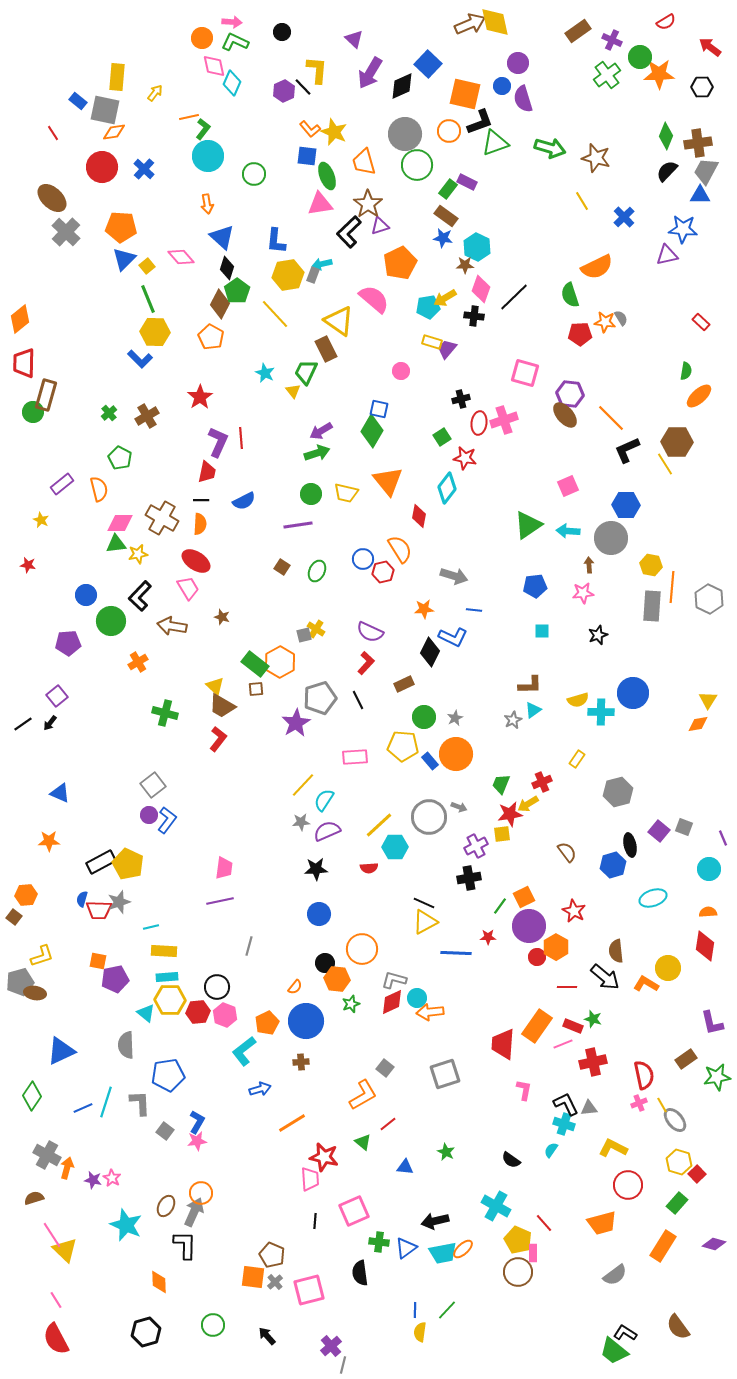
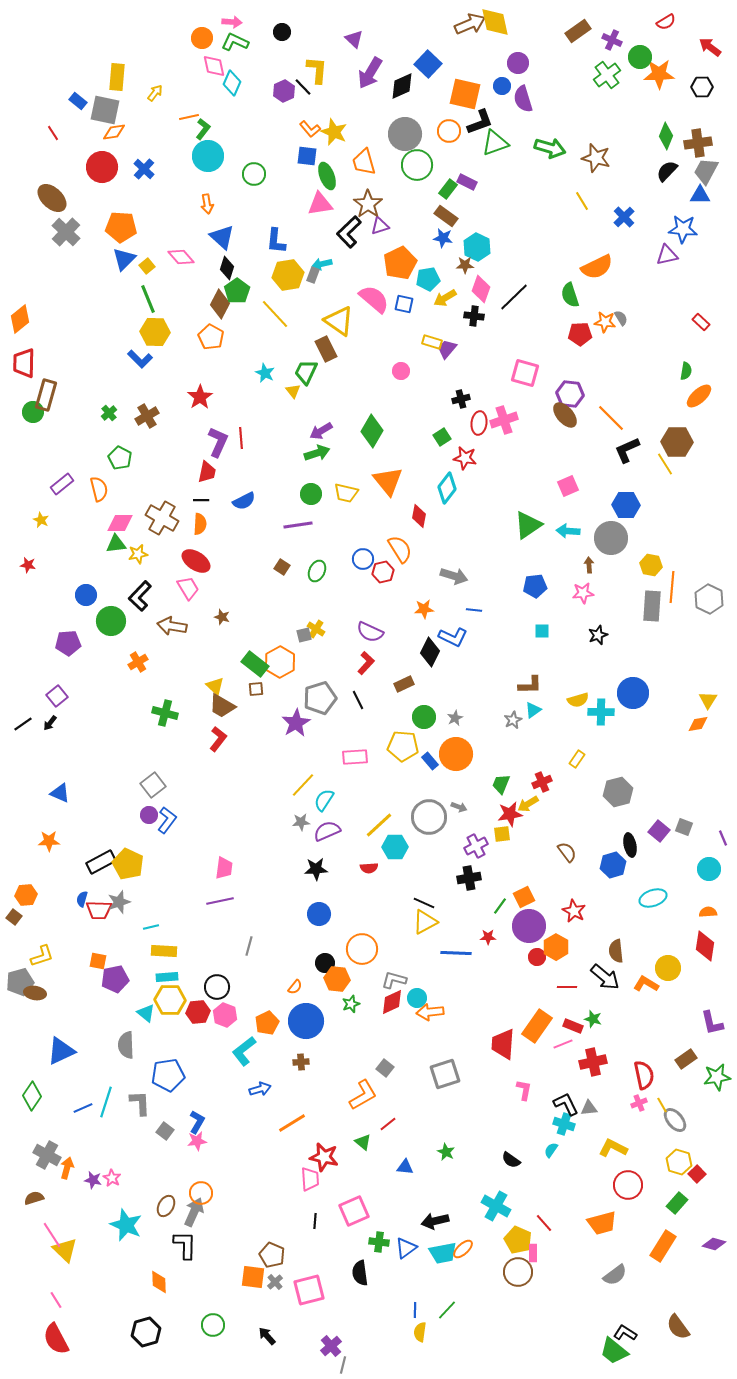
cyan pentagon at (428, 307): moved 28 px up
blue square at (379, 409): moved 25 px right, 105 px up
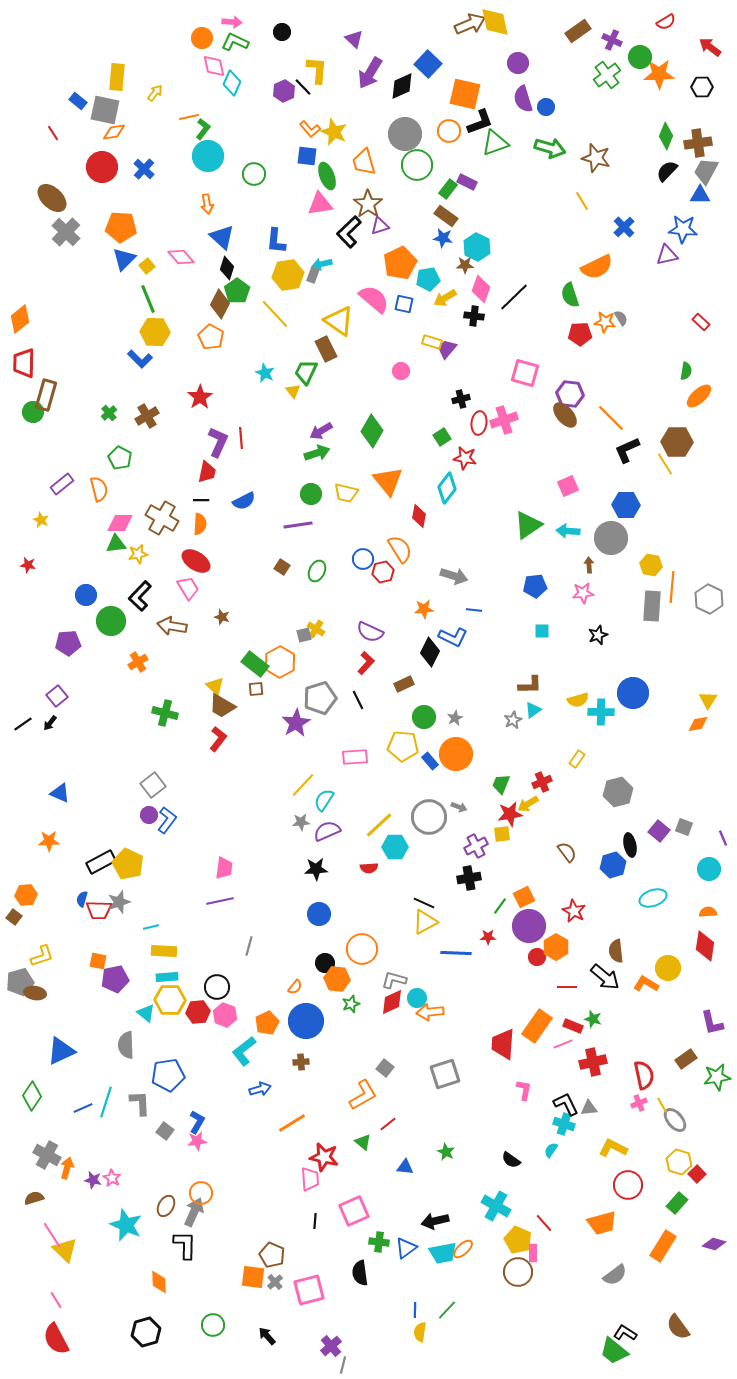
blue circle at (502, 86): moved 44 px right, 21 px down
blue cross at (624, 217): moved 10 px down
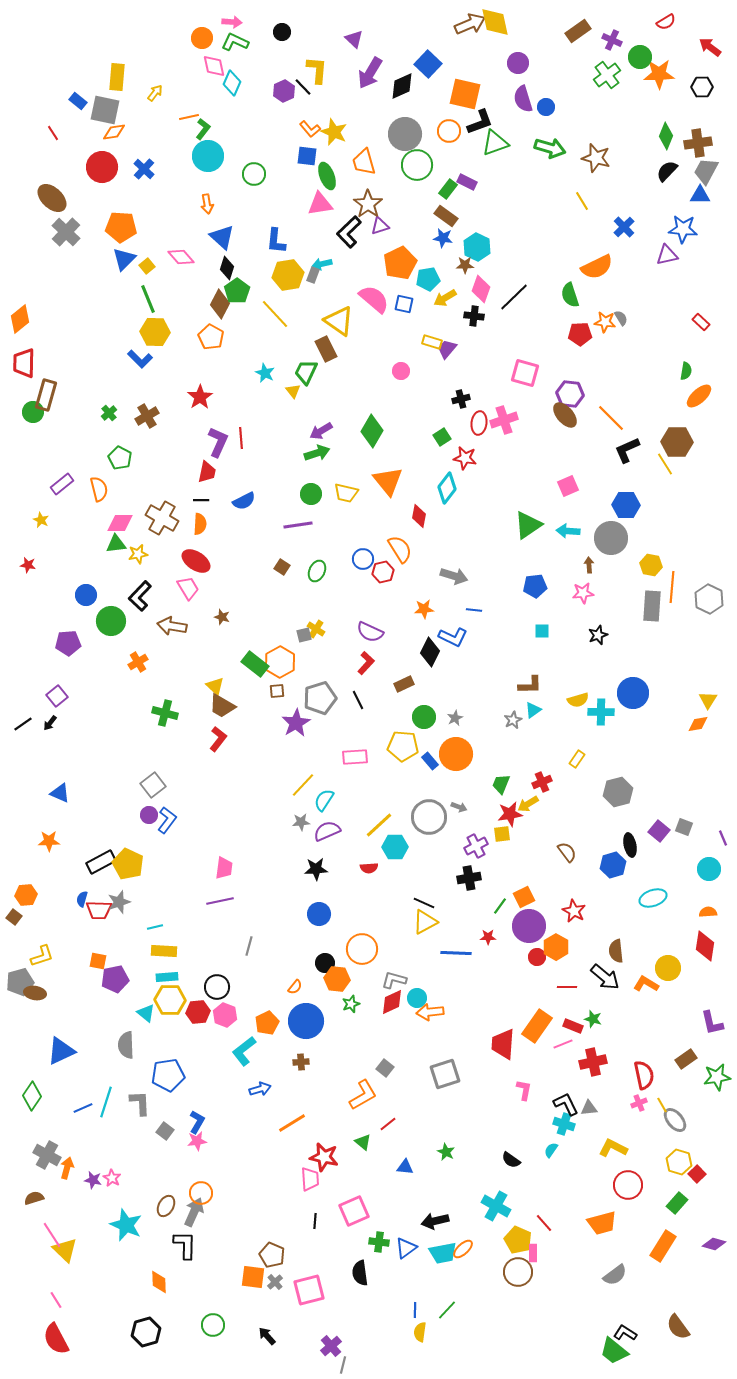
brown square at (256, 689): moved 21 px right, 2 px down
cyan line at (151, 927): moved 4 px right
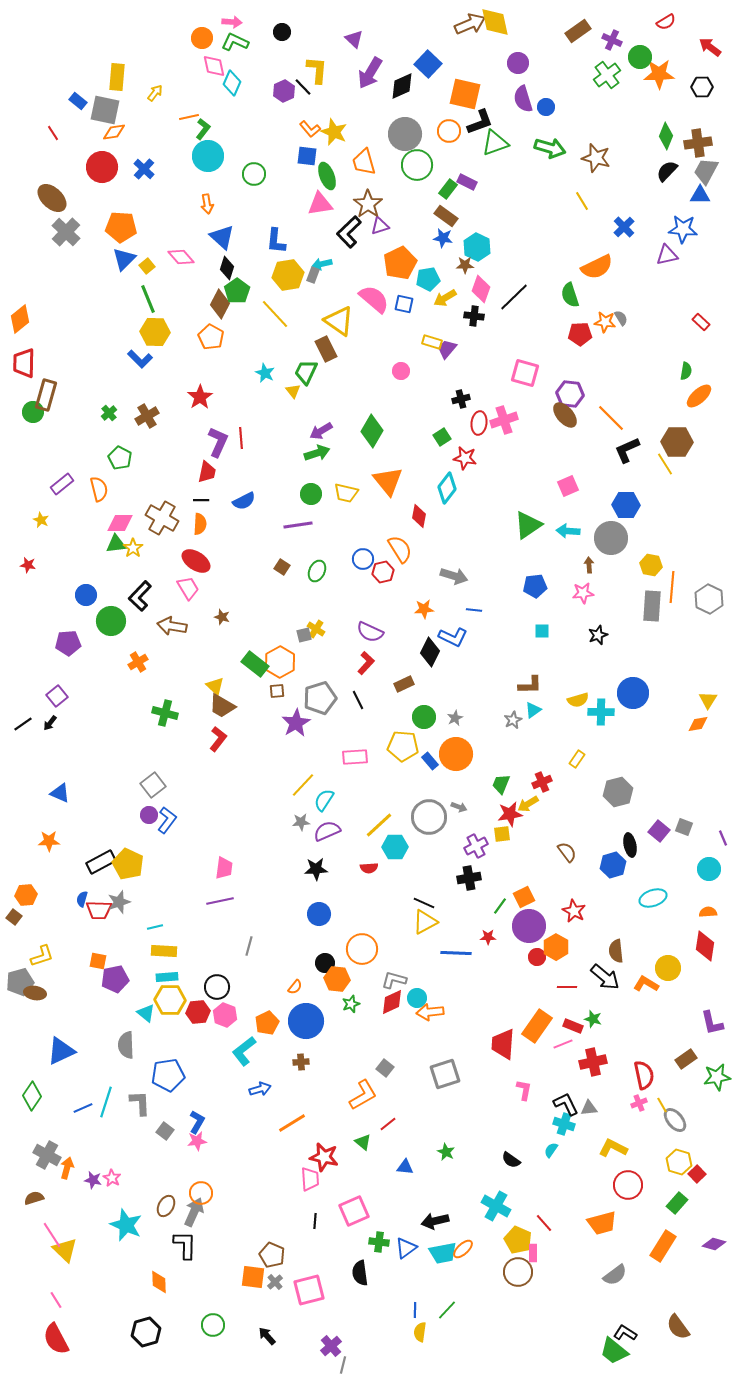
yellow star at (138, 554): moved 5 px left, 6 px up; rotated 24 degrees counterclockwise
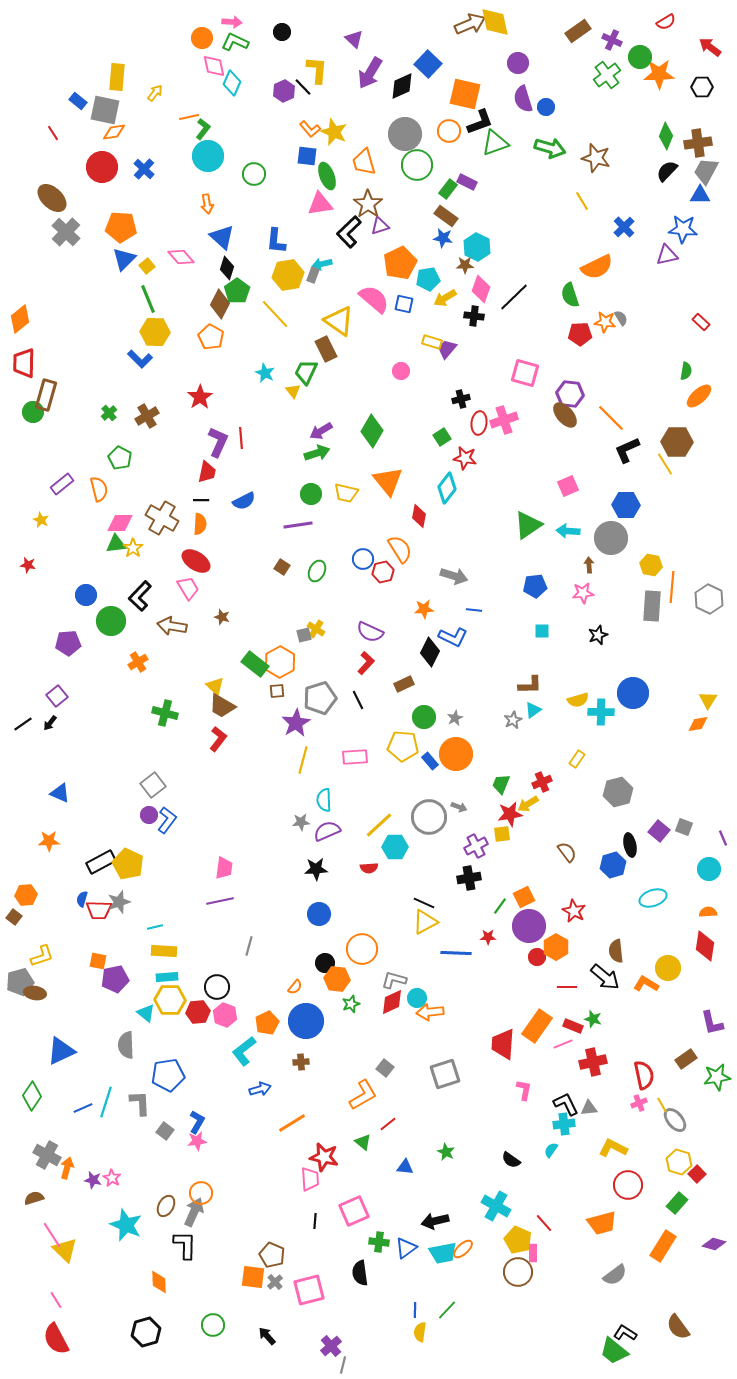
yellow line at (303, 785): moved 25 px up; rotated 28 degrees counterclockwise
cyan semicircle at (324, 800): rotated 35 degrees counterclockwise
cyan cross at (564, 1124): rotated 25 degrees counterclockwise
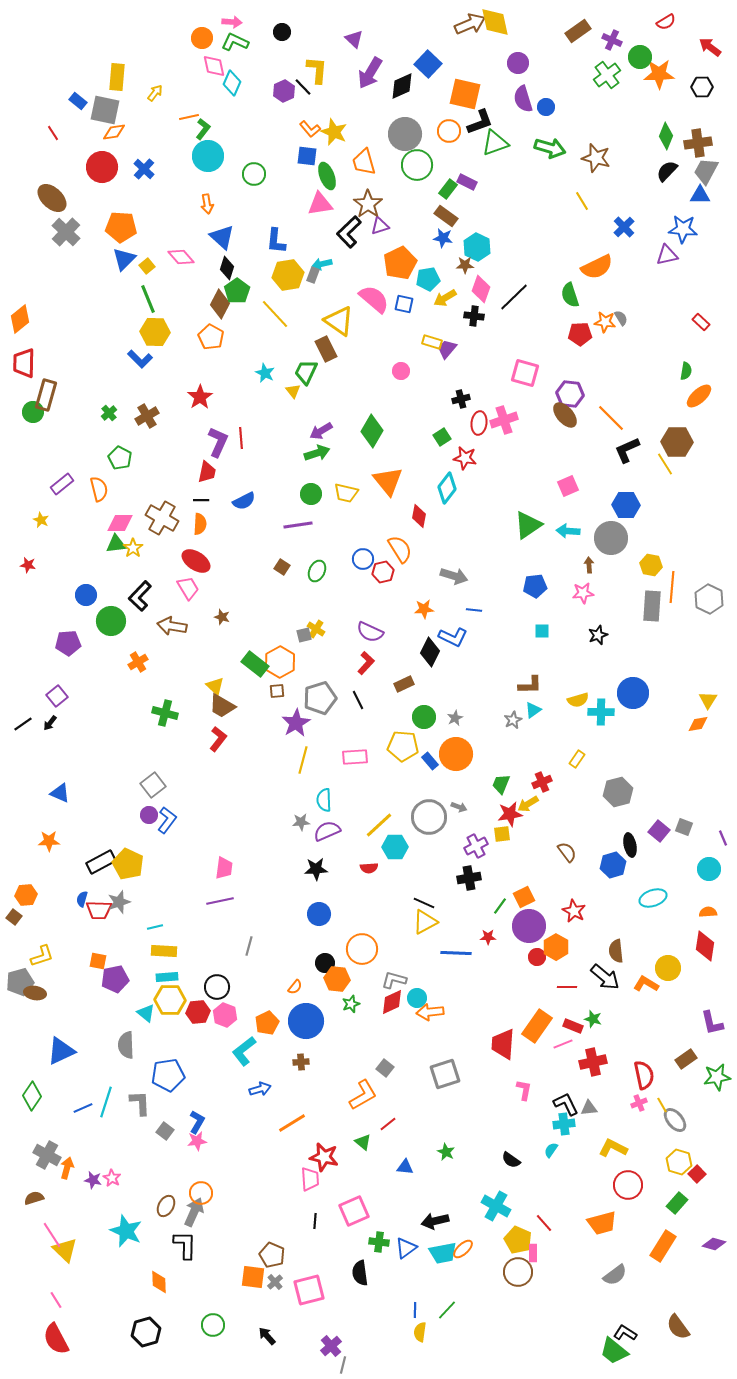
cyan star at (126, 1225): moved 6 px down
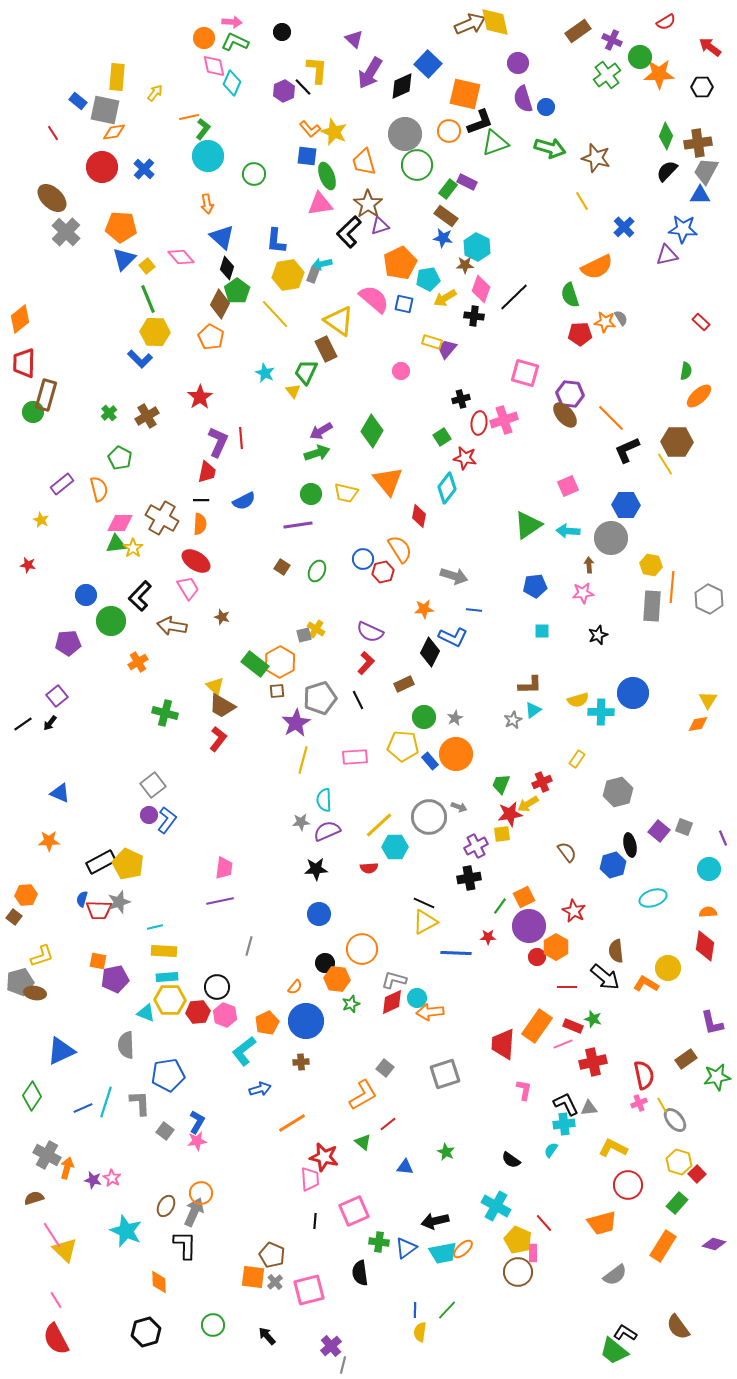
orange circle at (202, 38): moved 2 px right
cyan triangle at (146, 1013): rotated 18 degrees counterclockwise
